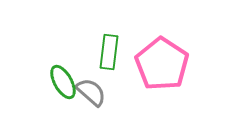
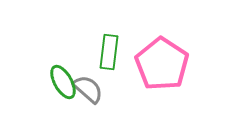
gray semicircle: moved 3 px left, 3 px up
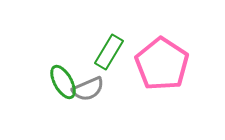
green rectangle: rotated 24 degrees clockwise
gray semicircle: rotated 116 degrees clockwise
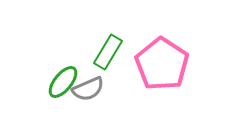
green rectangle: moved 1 px left
green ellipse: rotated 68 degrees clockwise
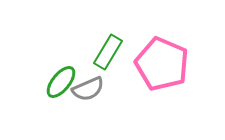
pink pentagon: rotated 10 degrees counterclockwise
green ellipse: moved 2 px left
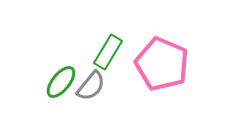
gray semicircle: moved 3 px right, 3 px up; rotated 28 degrees counterclockwise
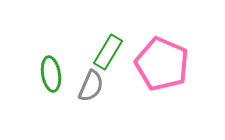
green ellipse: moved 10 px left, 8 px up; rotated 48 degrees counterclockwise
gray semicircle: rotated 16 degrees counterclockwise
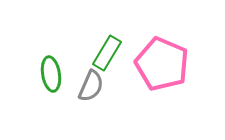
green rectangle: moved 1 px left, 1 px down
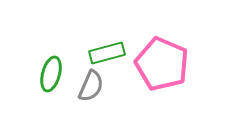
green rectangle: rotated 44 degrees clockwise
green ellipse: rotated 24 degrees clockwise
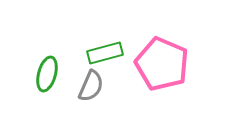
green rectangle: moved 2 px left
green ellipse: moved 4 px left
